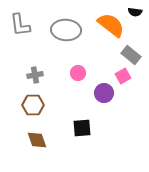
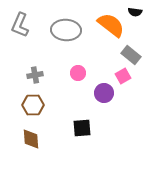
gray L-shape: rotated 30 degrees clockwise
brown diamond: moved 6 px left, 1 px up; rotated 15 degrees clockwise
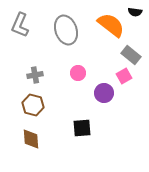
gray ellipse: rotated 68 degrees clockwise
pink square: moved 1 px right
brown hexagon: rotated 15 degrees clockwise
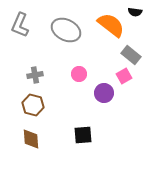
gray ellipse: rotated 44 degrees counterclockwise
pink circle: moved 1 px right, 1 px down
black square: moved 1 px right, 7 px down
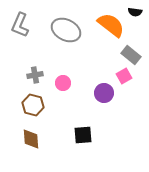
pink circle: moved 16 px left, 9 px down
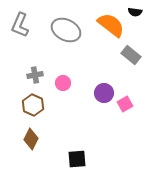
pink square: moved 1 px right, 28 px down
brown hexagon: rotated 10 degrees clockwise
black square: moved 6 px left, 24 px down
brown diamond: rotated 30 degrees clockwise
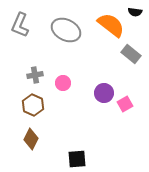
gray rectangle: moved 1 px up
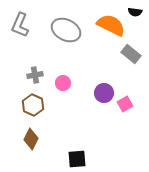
orange semicircle: rotated 12 degrees counterclockwise
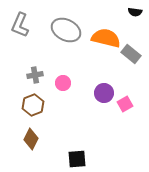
orange semicircle: moved 5 px left, 13 px down; rotated 12 degrees counterclockwise
brown hexagon: rotated 15 degrees clockwise
